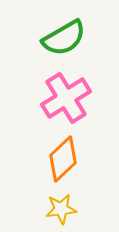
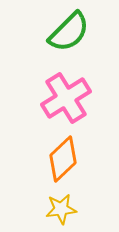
green semicircle: moved 5 px right, 6 px up; rotated 15 degrees counterclockwise
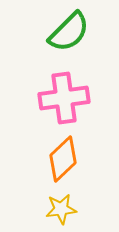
pink cross: moved 2 px left; rotated 24 degrees clockwise
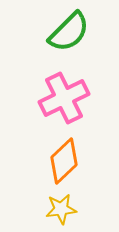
pink cross: rotated 18 degrees counterclockwise
orange diamond: moved 1 px right, 2 px down
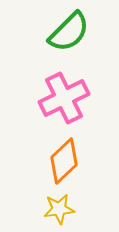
yellow star: moved 2 px left
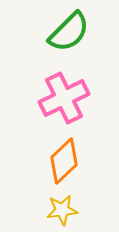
yellow star: moved 3 px right, 1 px down
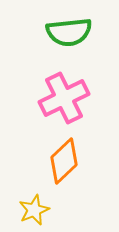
green semicircle: rotated 39 degrees clockwise
yellow star: moved 28 px left; rotated 16 degrees counterclockwise
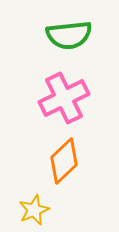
green semicircle: moved 3 px down
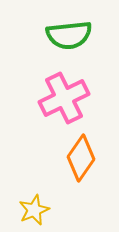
orange diamond: moved 17 px right, 3 px up; rotated 12 degrees counterclockwise
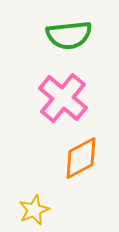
pink cross: moved 1 px left; rotated 24 degrees counterclockwise
orange diamond: rotated 27 degrees clockwise
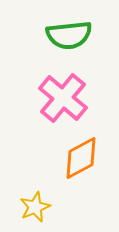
yellow star: moved 1 px right, 3 px up
